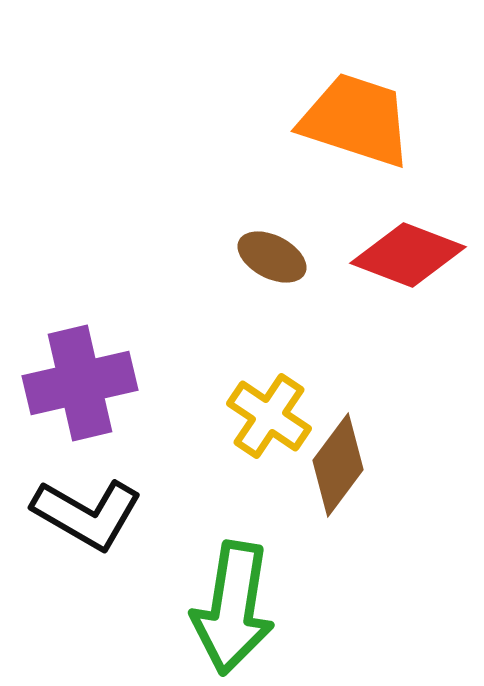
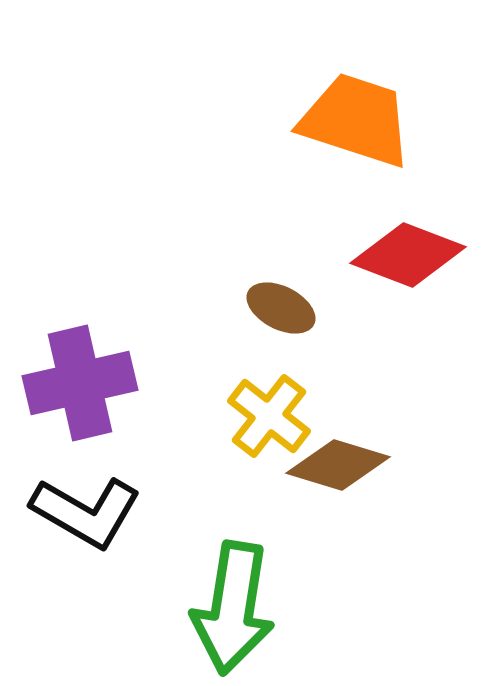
brown ellipse: moved 9 px right, 51 px down
yellow cross: rotated 4 degrees clockwise
brown diamond: rotated 70 degrees clockwise
black L-shape: moved 1 px left, 2 px up
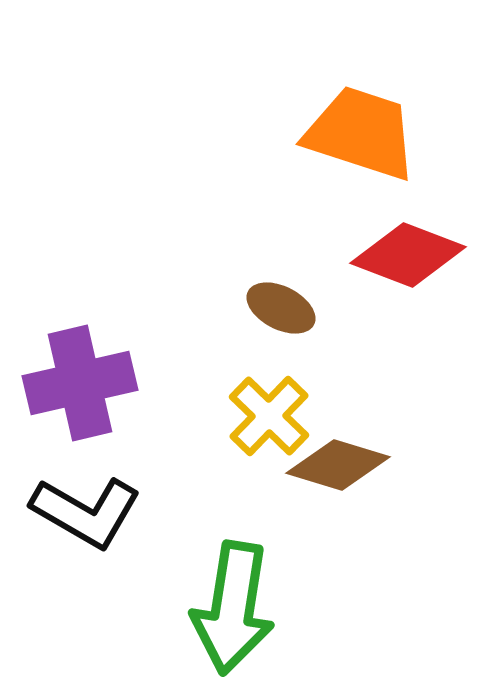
orange trapezoid: moved 5 px right, 13 px down
yellow cross: rotated 6 degrees clockwise
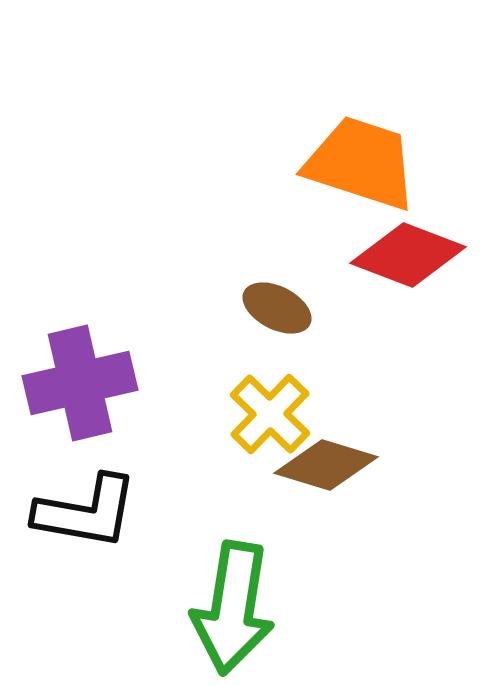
orange trapezoid: moved 30 px down
brown ellipse: moved 4 px left
yellow cross: moved 1 px right, 2 px up
brown diamond: moved 12 px left
black L-shape: rotated 20 degrees counterclockwise
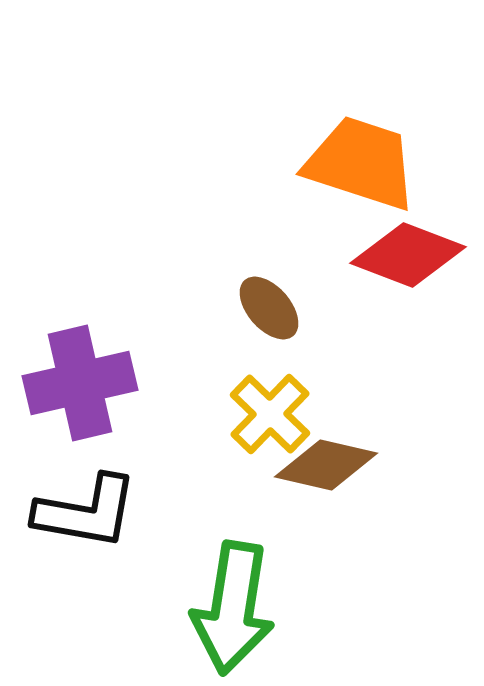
brown ellipse: moved 8 px left; rotated 22 degrees clockwise
brown diamond: rotated 4 degrees counterclockwise
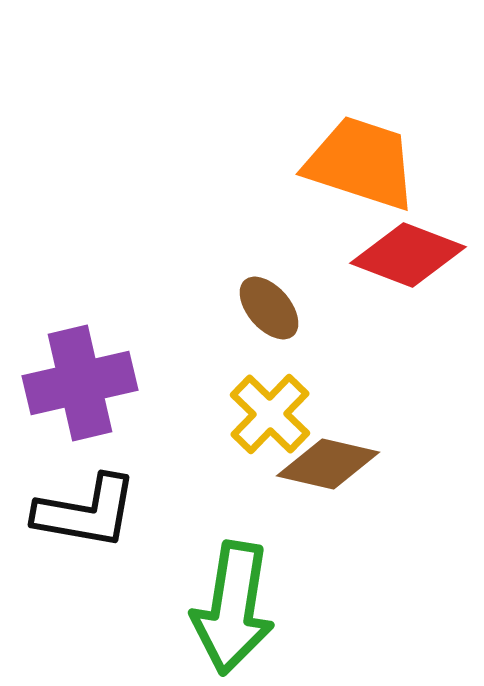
brown diamond: moved 2 px right, 1 px up
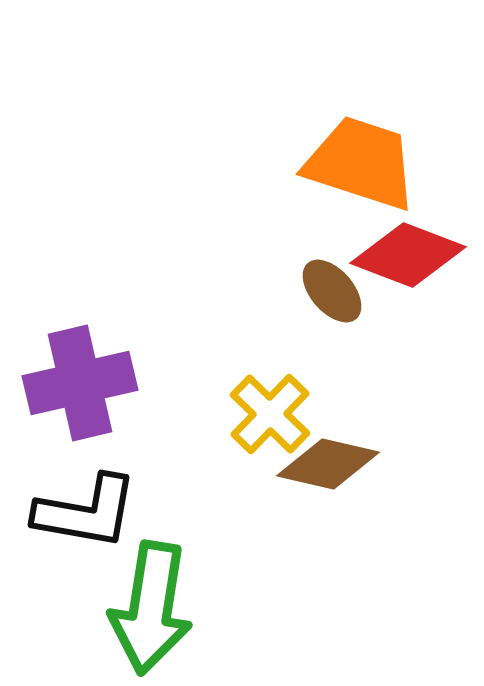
brown ellipse: moved 63 px right, 17 px up
green arrow: moved 82 px left
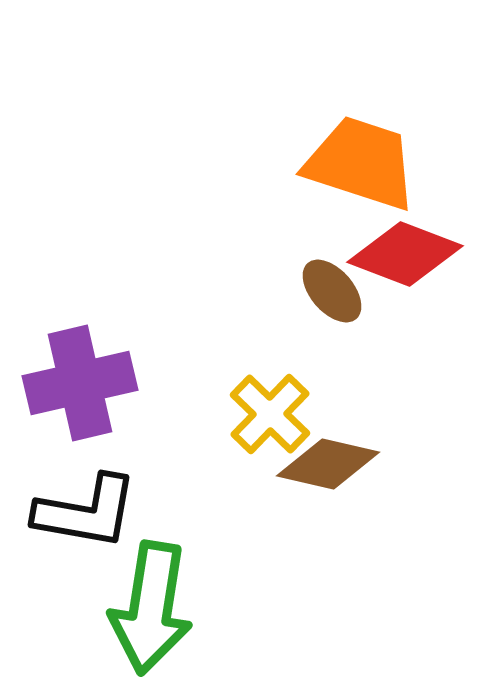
red diamond: moved 3 px left, 1 px up
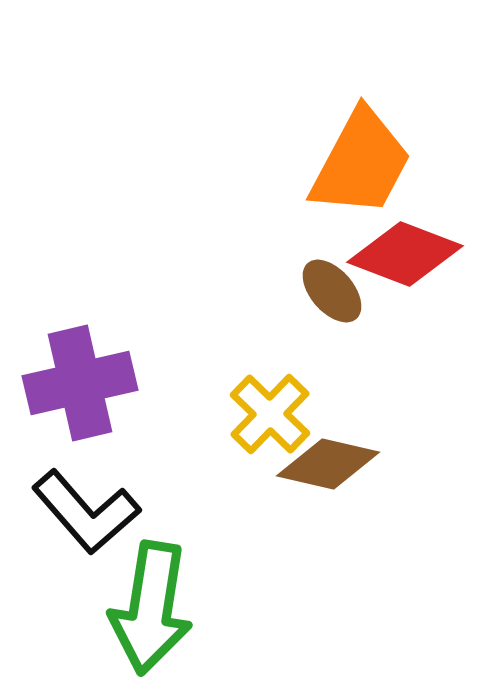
orange trapezoid: rotated 100 degrees clockwise
black L-shape: rotated 39 degrees clockwise
